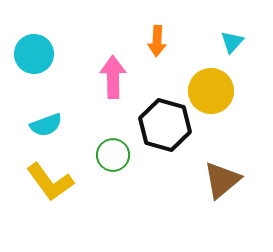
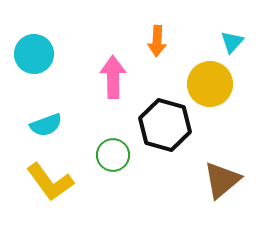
yellow circle: moved 1 px left, 7 px up
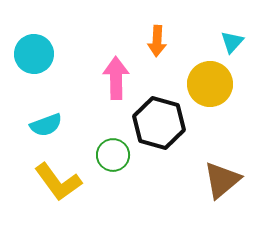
pink arrow: moved 3 px right, 1 px down
black hexagon: moved 6 px left, 2 px up
yellow L-shape: moved 8 px right
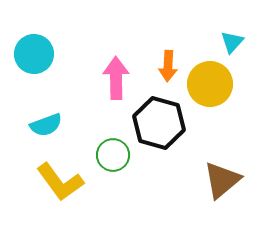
orange arrow: moved 11 px right, 25 px down
yellow L-shape: moved 2 px right
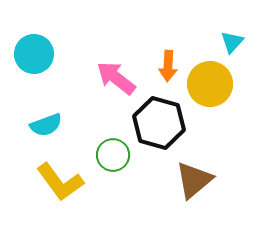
pink arrow: rotated 51 degrees counterclockwise
brown triangle: moved 28 px left
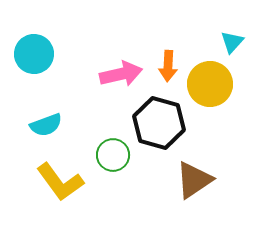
pink arrow: moved 5 px right, 4 px up; rotated 129 degrees clockwise
brown triangle: rotated 6 degrees clockwise
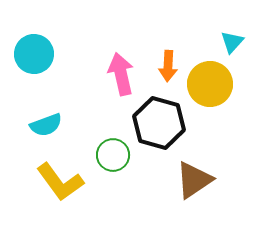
pink arrow: rotated 90 degrees counterclockwise
